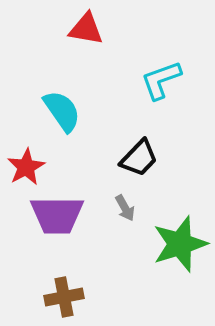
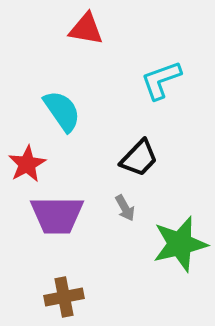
red star: moved 1 px right, 3 px up
green star: rotated 4 degrees clockwise
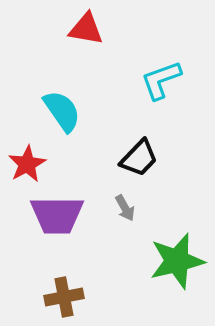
green star: moved 3 px left, 17 px down
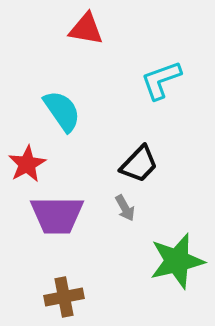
black trapezoid: moved 6 px down
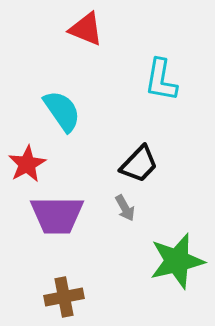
red triangle: rotated 12 degrees clockwise
cyan L-shape: rotated 60 degrees counterclockwise
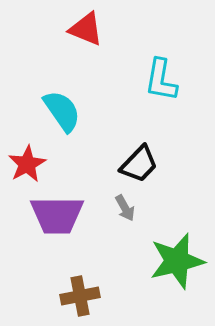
brown cross: moved 16 px right, 1 px up
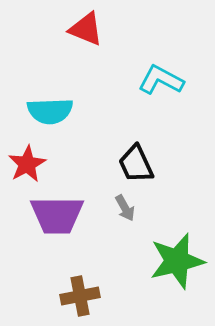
cyan L-shape: rotated 108 degrees clockwise
cyan semicircle: moved 12 px left; rotated 123 degrees clockwise
black trapezoid: moved 3 px left; rotated 111 degrees clockwise
